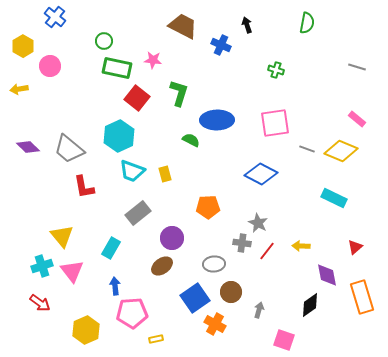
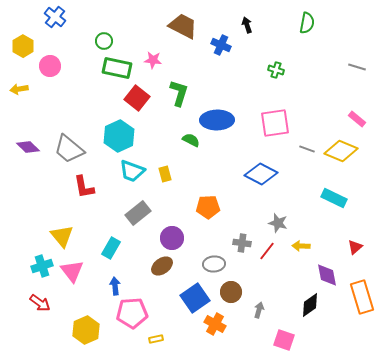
gray star at (258, 223): moved 20 px right; rotated 12 degrees counterclockwise
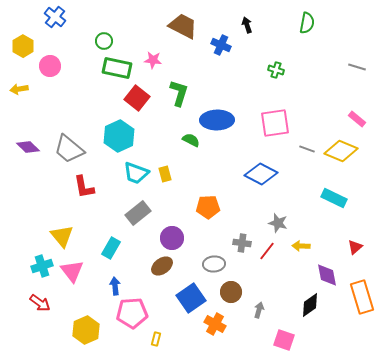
cyan trapezoid at (132, 171): moved 4 px right, 2 px down
blue square at (195, 298): moved 4 px left
yellow rectangle at (156, 339): rotated 64 degrees counterclockwise
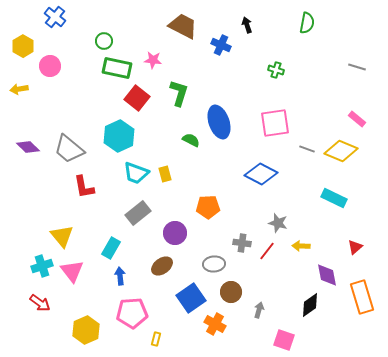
blue ellipse at (217, 120): moved 2 px right, 2 px down; rotated 72 degrees clockwise
purple circle at (172, 238): moved 3 px right, 5 px up
blue arrow at (115, 286): moved 5 px right, 10 px up
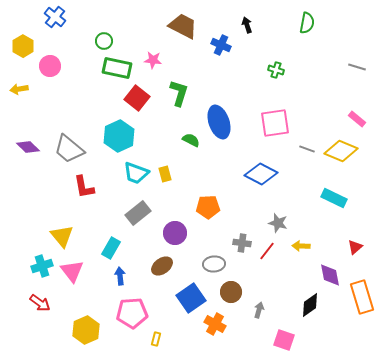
purple diamond at (327, 275): moved 3 px right
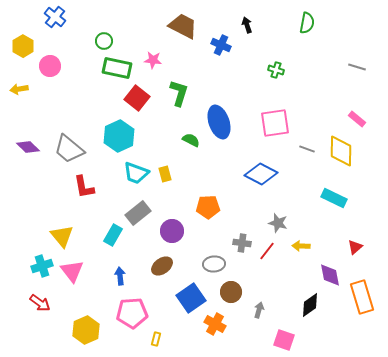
yellow diamond at (341, 151): rotated 68 degrees clockwise
purple circle at (175, 233): moved 3 px left, 2 px up
cyan rectangle at (111, 248): moved 2 px right, 13 px up
